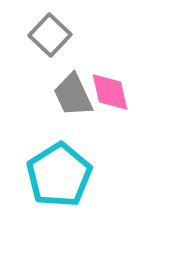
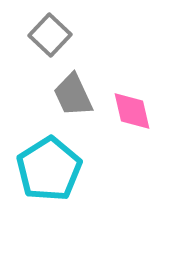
pink diamond: moved 22 px right, 19 px down
cyan pentagon: moved 10 px left, 6 px up
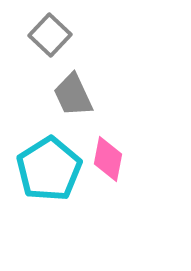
pink diamond: moved 24 px left, 48 px down; rotated 24 degrees clockwise
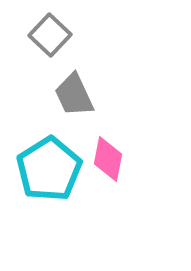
gray trapezoid: moved 1 px right
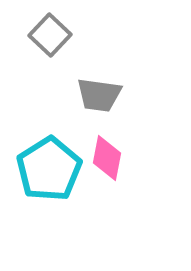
gray trapezoid: moved 25 px right; rotated 57 degrees counterclockwise
pink diamond: moved 1 px left, 1 px up
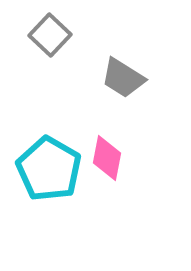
gray trapezoid: moved 24 px right, 17 px up; rotated 24 degrees clockwise
cyan pentagon: rotated 10 degrees counterclockwise
